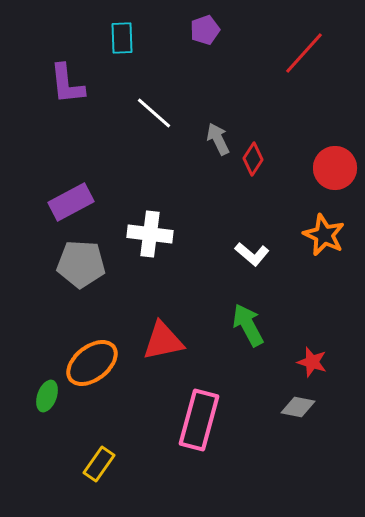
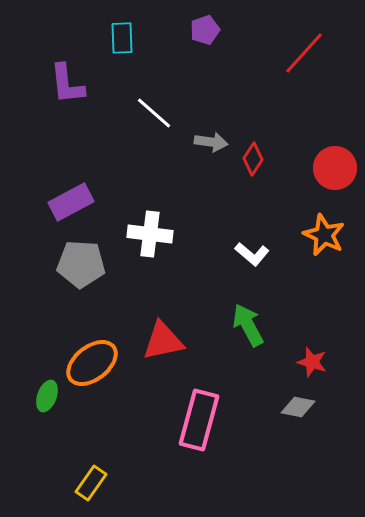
gray arrow: moved 7 px left, 3 px down; rotated 124 degrees clockwise
yellow rectangle: moved 8 px left, 19 px down
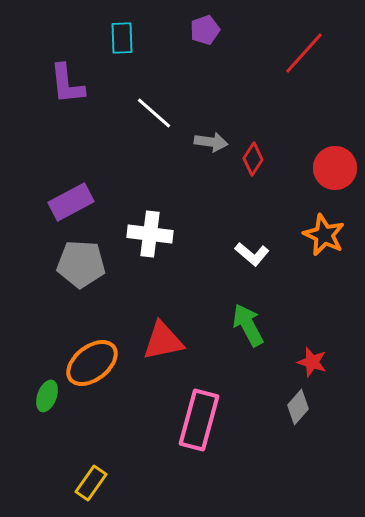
gray diamond: rotated 60 degrees counterclockwise
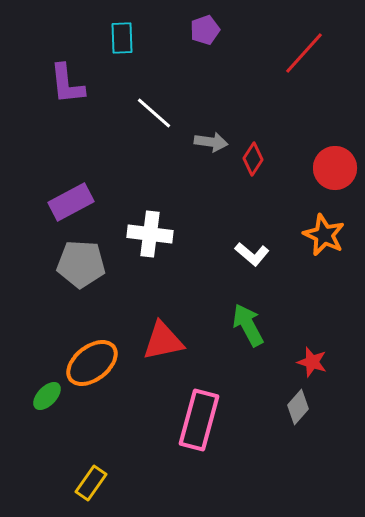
green ellipse: rotated 24 degrees clockwise
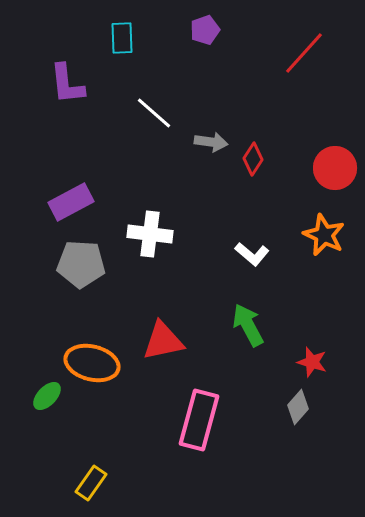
orange ellipse: rotated 52 degrees clockwise
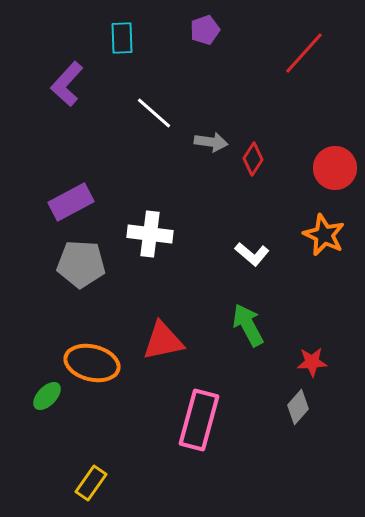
purple L-shape: rotated 48 degrees clockwise
red star: rotated 20 degrees counterclockwise
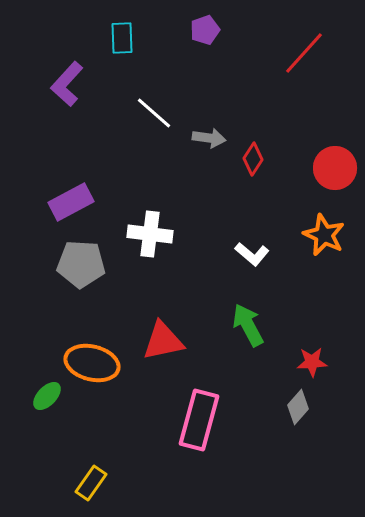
gray arrow: moved 2 px left, 4 px up
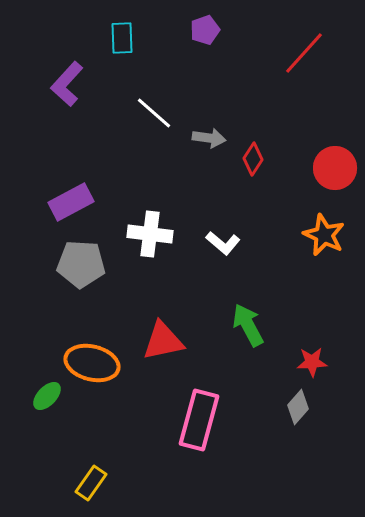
white L-shape: moved 29 px left, 11 px up
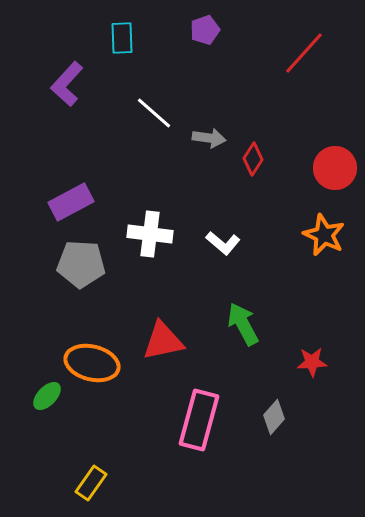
green arrow: moved 5 px left, 1 px up
gray diamond: moved 24 px left, 10 px down
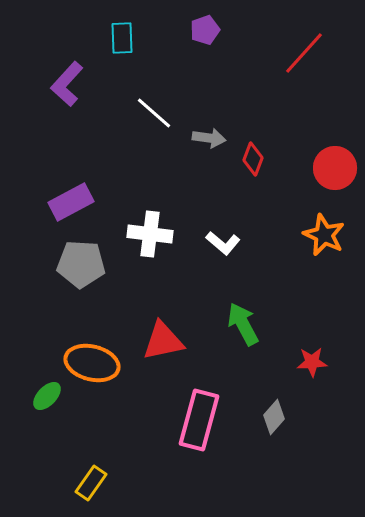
red diamond: rotated 12 degrees counterclockwise
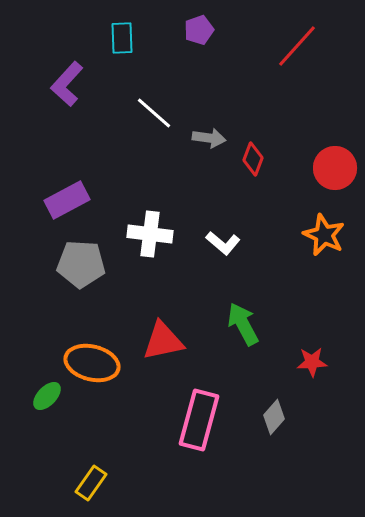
purple pentagon: moved 6 px left
red line: moved 7 px left, 7 px up
purple rectangle: moved 4 px left, 2 px up
